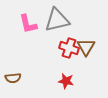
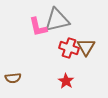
pink L-shape: moved 10 px right, 3 px down
red star: rotated 21 degrees clockwise
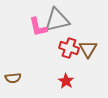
brown triangle: moved 2 px right, 2 px down
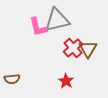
red cross: moved 4 px right; rotated 30 degrees clockwise
brown semicircle: moved 1 px left, 1 px down
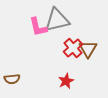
red star: rotated 14 degrees clockwise
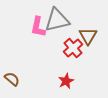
pink L-shape: rotated 25 degrees clockwise
brown triangle: moved 13 px up
brown semicircle: rotated 133 degrees counterclockwise
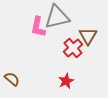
gray triangle: moved 3 px up
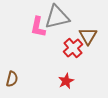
brown semicircle: rotated 63 degrees clockwise
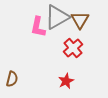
gray triangle: rotated 16 degrees counterclockwise
brown triangle: moved 8 px left, 16 px up
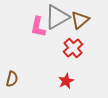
brown triangle: rotated 18 degrees clockwise
